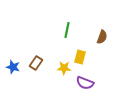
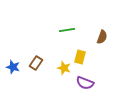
green line: rotated 70 degrees clockwise
yellow star: rotated 16 degrees clockwise
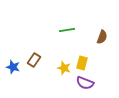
yellow rectangle: moved 2 px right, 6 px down
brown rectangle: moved 2 px left, 3 px up
